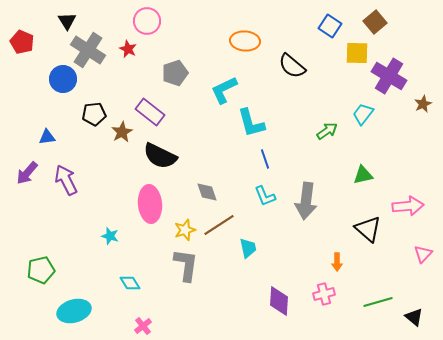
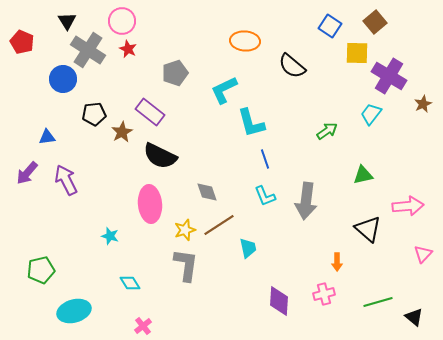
pink circle at (147, 21): moved 25 px left
cyan trapezoid at (363, 114): moved 8 px right
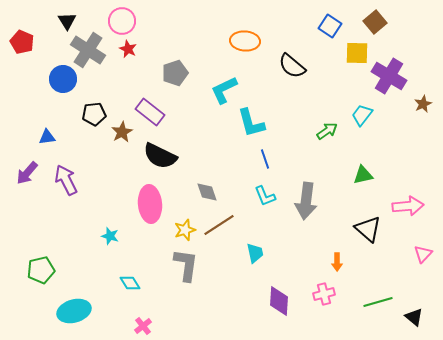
cyan trapezoid at (371, 114): moved 9 px left, 1 px down
cyan trapezoid at (248, 248): moved 7 px right, 5 px down
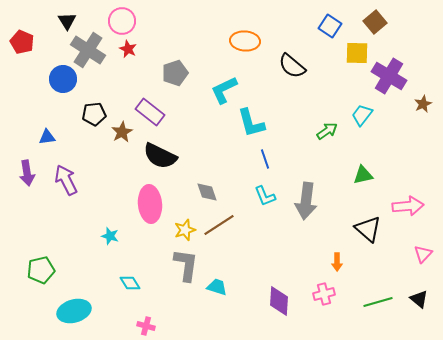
purple arrow at (27, 173): rotated 50 degrees counterclockwise
cyan trapezoid at (255, 253): moved 38 px left, 34 px down; rotated 60 degrees counterclockwise
black triangle at (414, 317): moved 5 px right, 18 px up
pink cross at (143, 326): moved 3 px right; rotated 36 degrees counterclockwise
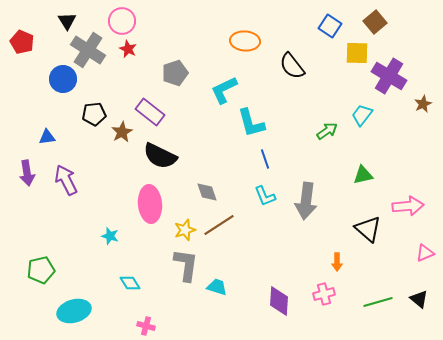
black semicircle at (292, 66): rotated 12 degrees clockwise
pink triangle at (423, 254): moved 2 px right, 1 px up; rotated 24 degrees clockwise
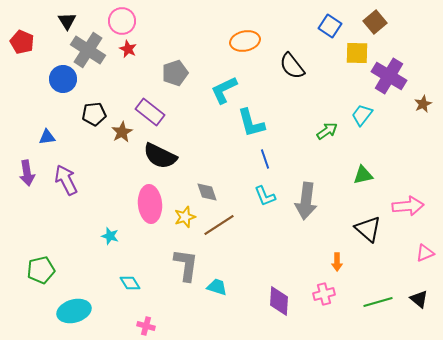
orange ellipse at (245, 41): rotated 16 degrees counterclockwise
yellow star at (185, 230): moved 13 px up
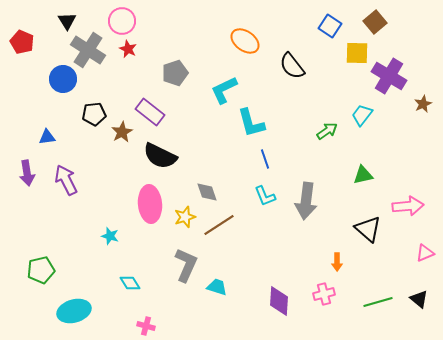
orange ellipse at (245, 41): rotated 48 degrees clockwise
gray L-shape at (186, 265): rotated 16 degrees clockwise
